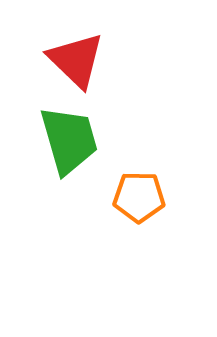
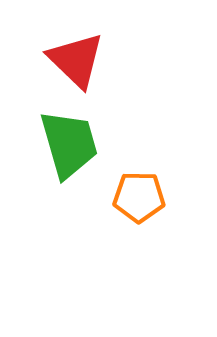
green trapezoid: moved 4 px down
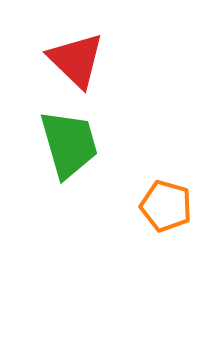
orange pentagon: moved 27 px right, 9 px down; rotated 15 degrees clockwise
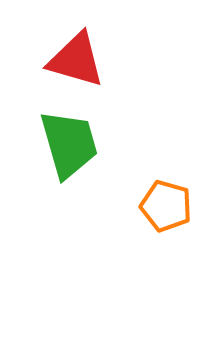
red triangle: rotated 28 degrees counterclockwise
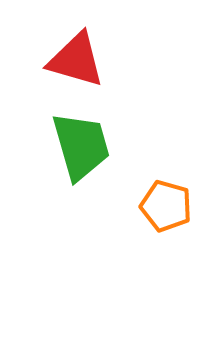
green trapezoid: moved 12 px right, 2 px down
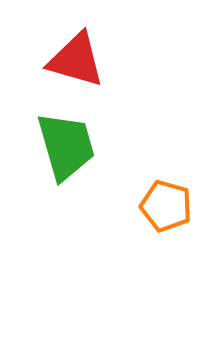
green trapezoid: moved 15 px left
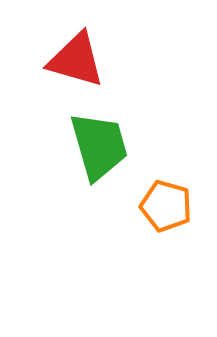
green trapezoid: moved 33 px right
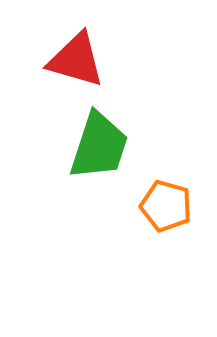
green trapezoid: rotated 34 degrees clockwise
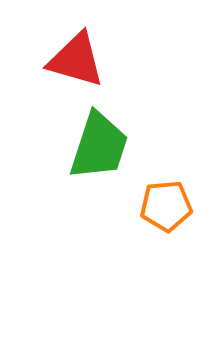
orange pentagon: rotated 21 degrees counterclockwise
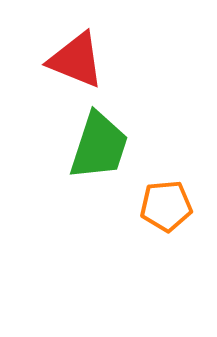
red triangle: rotated 6 degrees clockwise
